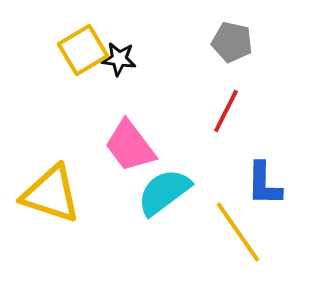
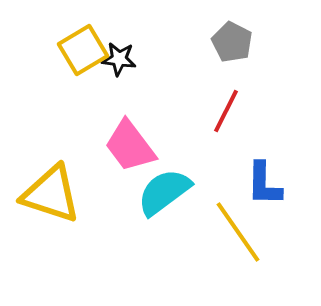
gray pentagon: rotated 15 degrees clockwise
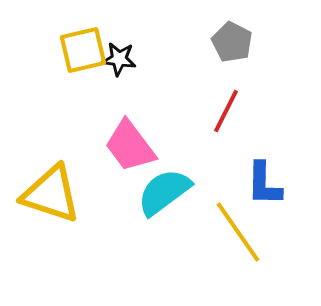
yellow square: rotated 18 degrees clockwise
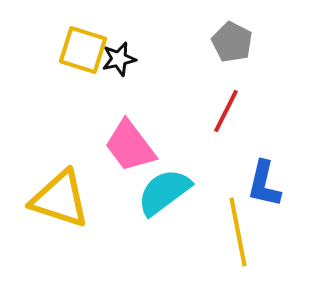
yellow square: rotated 30 degrees clockwise
black star: rotated 20 degrees counterclockwise
blue L-shape: rotated 12 degrees clockwise
yellow triangle: moved 9 px right, 5 px down
yellow line: rotated 24 degrees clockwise
